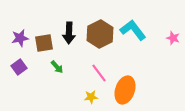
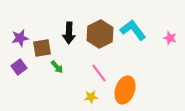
pink star: moved 3 px left
brown square: moved 2 px left, 5 px down
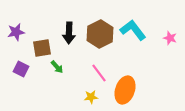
purple star: moved 4 px left, 6 px up
purple square: moved 2 px right, 2 px down; rotated 28 degrees counterclockwise
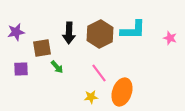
cyan L-shape: rotated 128 degrees clockwise
purple square: rotated 28 degrees counterclockwise
orange ellipse: moved 3 px left, 2 px down
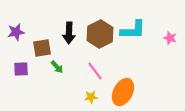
pink line: moved 4 px left, 2 px up
orange ellipse: moved 1 px right; rotated 8 degrees clockwise
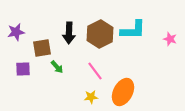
pink star: moved 1 px down
purple square: moved 2 px right
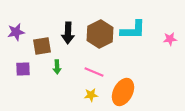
black arrow: moved 1 px left
pink star: rotated 24 degrees counterclockwise
brown square: moved 2 px up
green arrow: rotated 40 degrees clockwise
pink line: moved 1 px left, 1 px down; rotated 30 degrees counterclockwise
yellow star: moved 2 px up
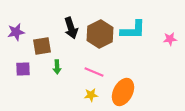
black arrow: moved 3 px right, 5 px up; rotated 20 degrees counterclockwise
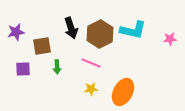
cyan L-shape: rotated 12 degrees clockwise
pink line: moved 3 px left, 9 px up
yellow star: moved 6 px up
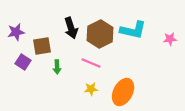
purple square: moved 7 px up; rotated 35 degrees clockwise
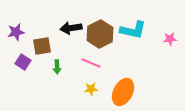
black arrow: rotated 100 degrees clockwise
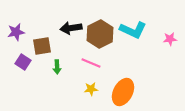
cyan L-shape: rotated 12 degrees clockwise
